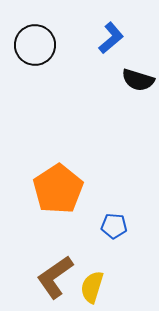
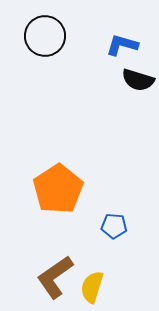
blue L-shape: moved 11 px right, 7 px down; rotated 124 degrees counterclockwise
black circle: moved 10 px right, 9 px up
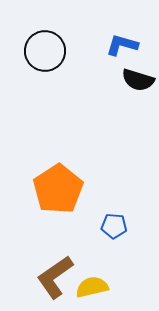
black circle: moved 15 px down
yellow semicircle: rotated 60 degrees clockwise
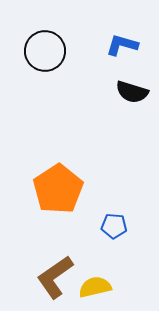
black semicircle: moved 6 px left, 12 px down
yellow semicircle: moved 3 px right
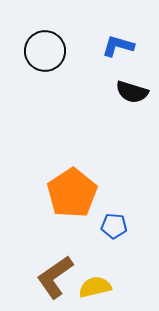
blue L-shape: moved 4 px left, 1 px down
orange pentagon: moved 14 px right, 4 px down
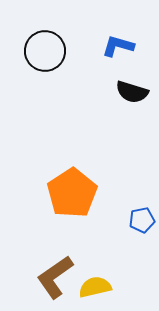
blue pentagon: moved 28 px right, 6 px up; rotated 15 degrees counterclockwise
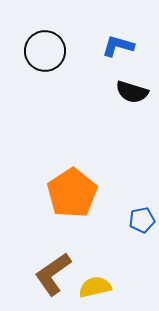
brown L-shape: moved 2 px left, 3 px up
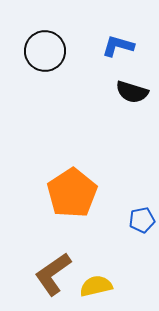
yellow semicircle: moved 1 px right, 1 px up
